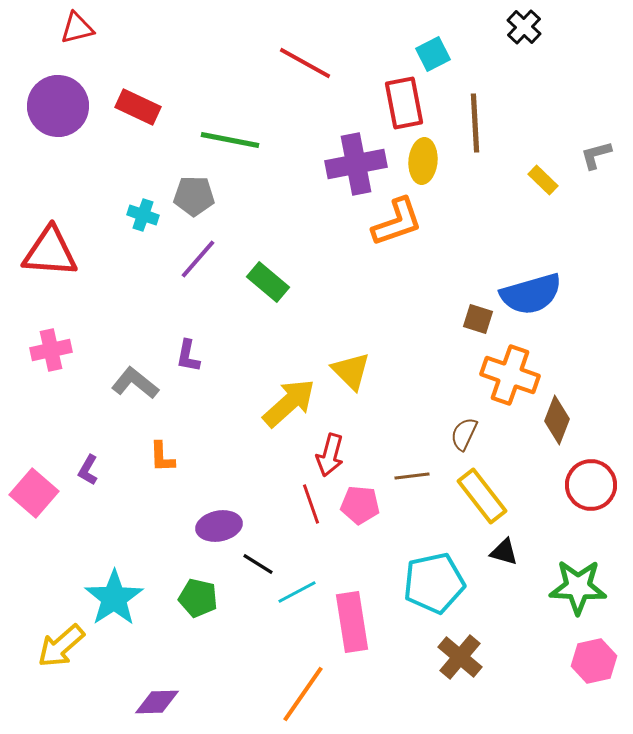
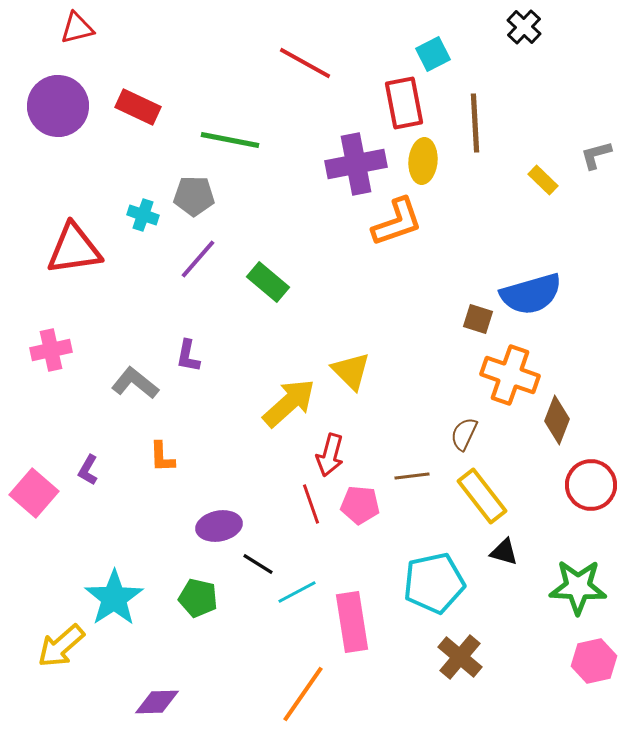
red triangle at (50, 252): moved 24 px right, 3 px up; rotated 12 degrees counterclockwise
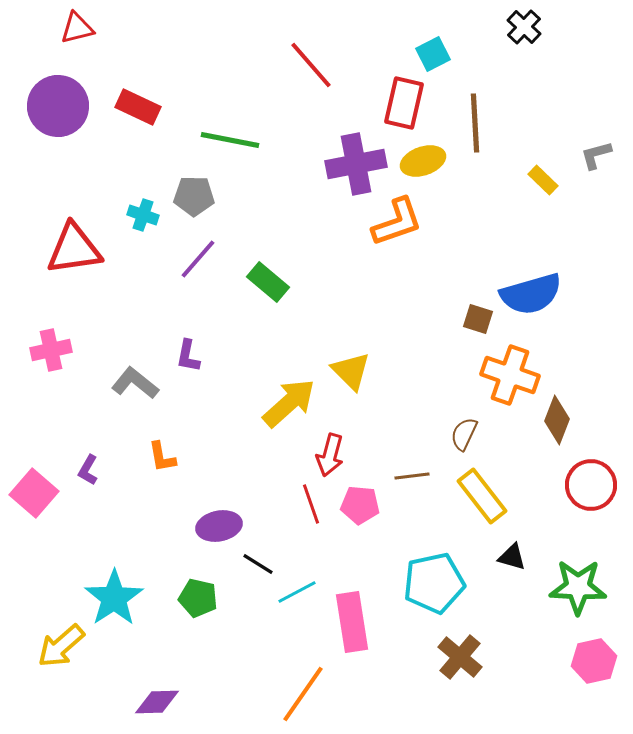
red line at (305, 63): moved 6 px right, 2 px down; rotated 20 degrees clockwise
red rectangle at (404, 103): rotated 24 degrees clockwise
yellow ellipse at (423, 161): rotated 66 degrees clockwise
orange L-shape at (162, 457): rotated 8 degrees counterclockwise
black triangle at (504, 552): moved 8 px right, 5 px down
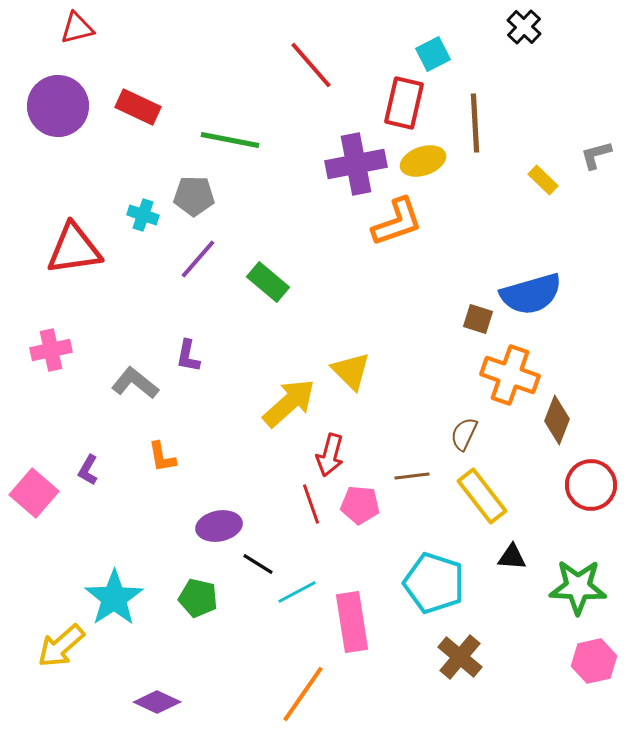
black triangle at (512, 557): rotated 12 degrees counterclockwise
cyan pentagon at (434, 583): rotated 30 degrees clockwise
purple diamond at (157, 702): rotated 27 degrees clockwise
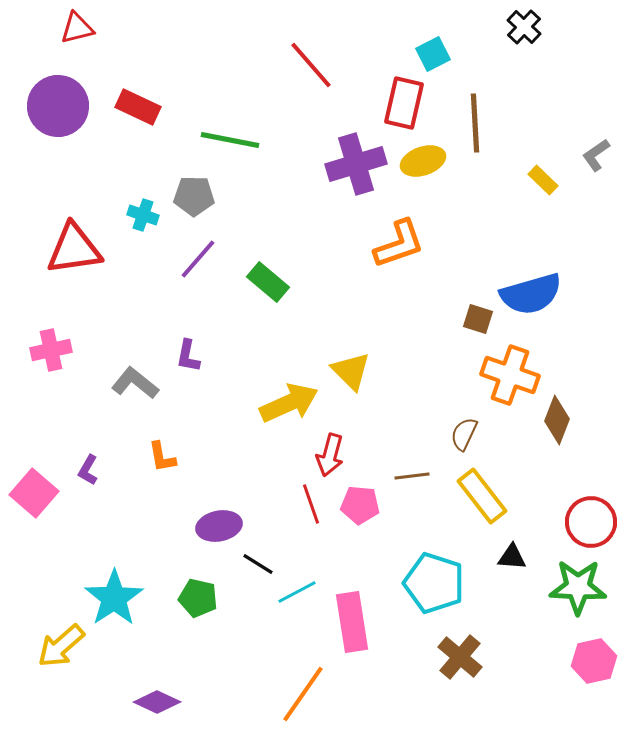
gray L-shape at (596, 155): rotated 20 degrees counterclockwise
purple cross at (356, 164): rotated 6 degrees counterclockwise
orange L-shape at (397, 222): moved 2 px right, 22 px down
yellow arrow at (289, 403): rotated 18 degrees clockwise
red circle at (591, 485): moved 37 px down
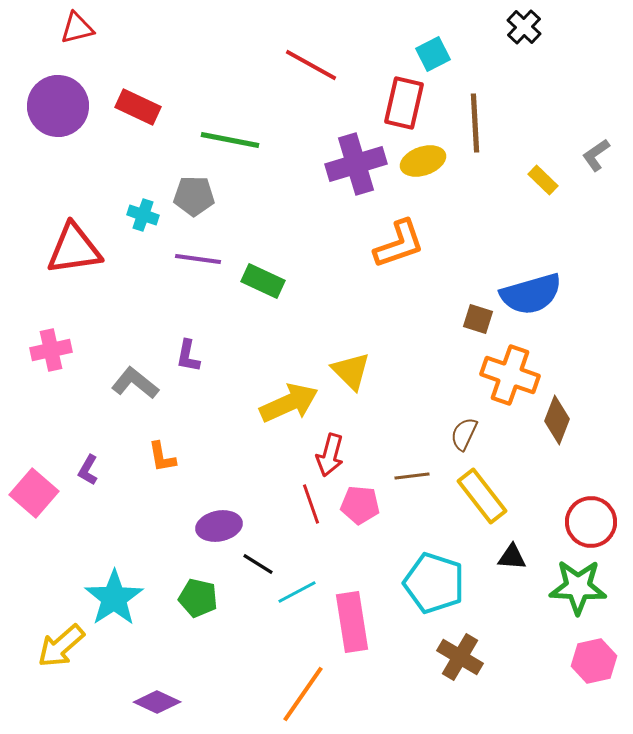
red line at (311, 65): rotated 20 degrees counterclockwise
purple line at (198, 259): rotated 57 degrees clockwise
green rectangle at (268, 282): moved 5 px left, 1 px up; rotated 15 degrees counterclockwise
brown cross at (460, 657): rotated 9 degrees counterclockwise
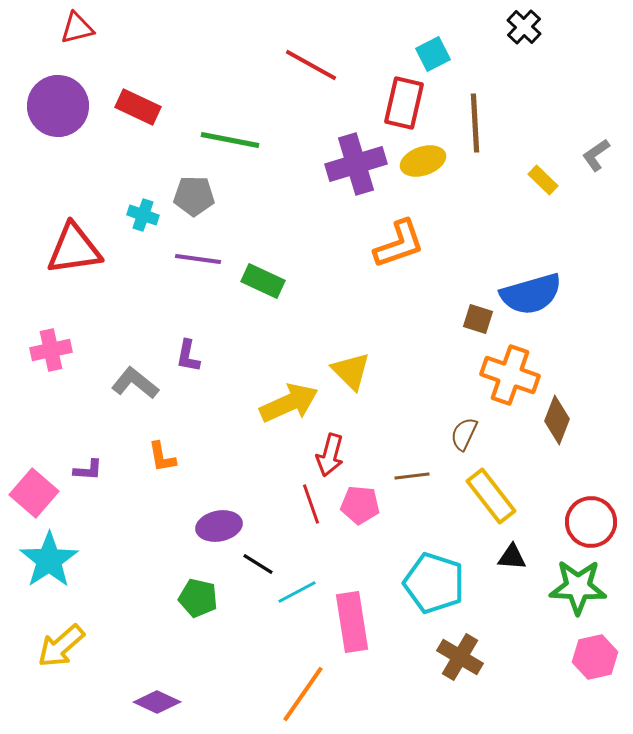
purple L-shape at (88, 470): rotated 116 degrees counterclockwise
yellow rectangle at (482, 496): moved 9 px right
cyan star at (114, 598): moved 65 px left, 38 px up
pink hexagon at (594, 661): moved 1 px right, 4 px up
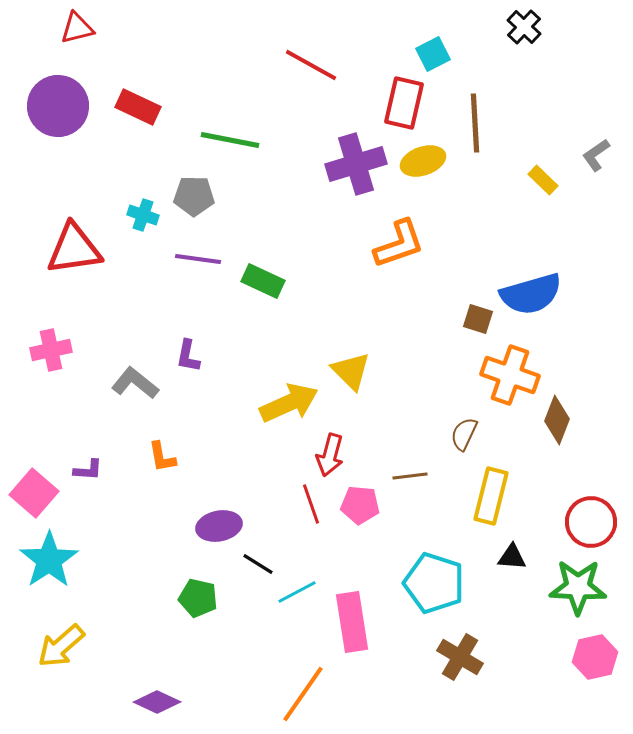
brown line at (412, 476): moved 2 px left
yellow rectangle at (491, 496): rotated 52 degrees clockwise
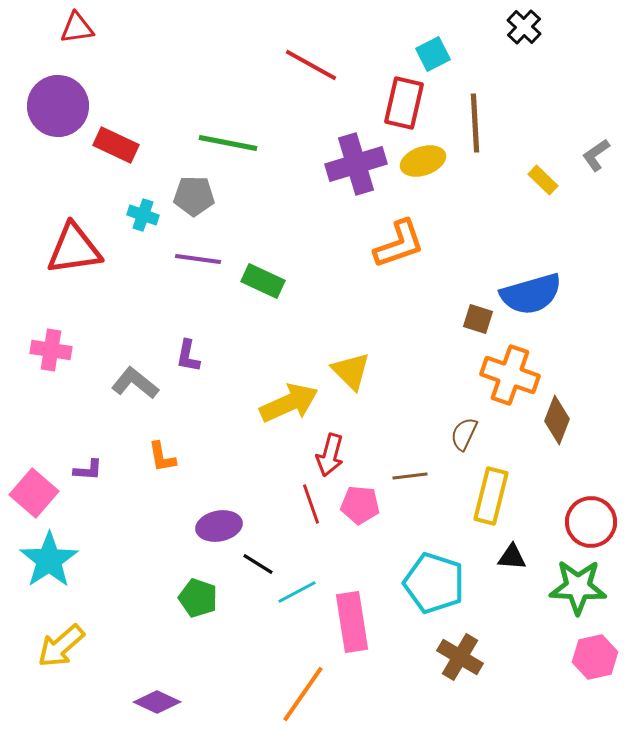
red triangle at (77, 28): rotated 6 degrees clockwise
red rectangle at (138, 107): moved 22 px left, 38 px down
green line at (230, 140): moved 2 px left, 3 px down
pink cross at (51, 350): rotated 21 degrees clockwise
green pentagon at (198, 598): rotated 6 degrees clockwise
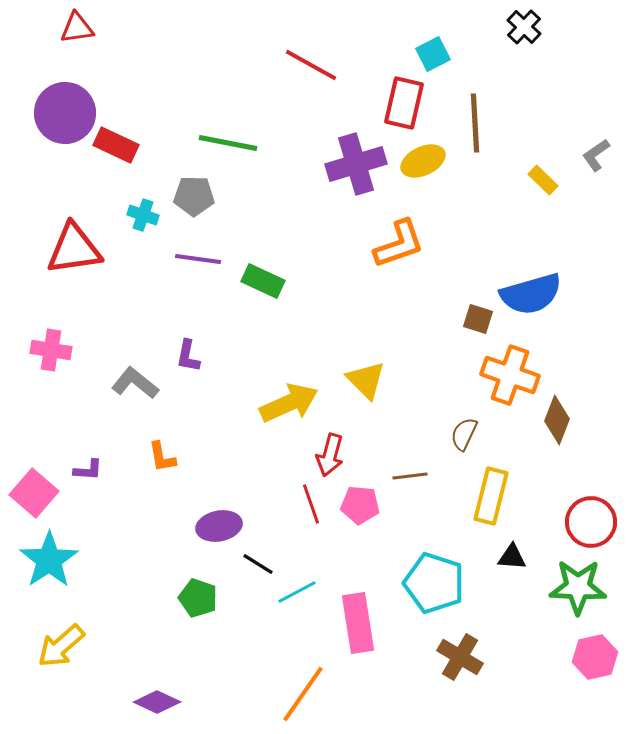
purple circle at (58, 106): moved 7 px right, 7 px down
yellow ellipse at (423, 161): rotated 6 degrees counterclockwise
yellow triangle at (351, 371): moved 15 px right, 9 px down
pink rectangle at (352, 622): moved 6 px right, 1 px down
